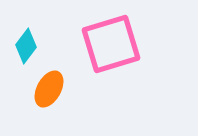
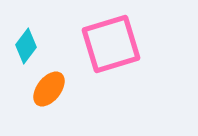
orange ellipse: rotated 9 degrees clockwise
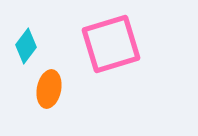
orange ellipse: rotated 27 degrees counterclockwise
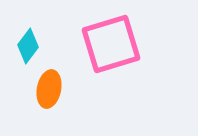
cyan diamond: moved 2 px right
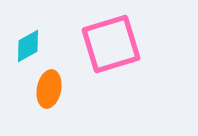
cyan diamond: rotated 24 degrees clockwise
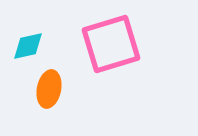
cyan diamond: rotated 16 degrees clockwise
